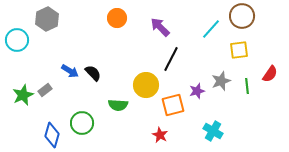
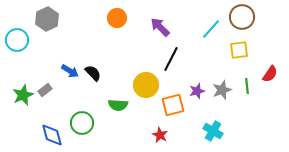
brown circle: moved 1 px down
gray star: moved 1 px right, 9 px down
blue diamond: rotated 30 degrees counterclockwise
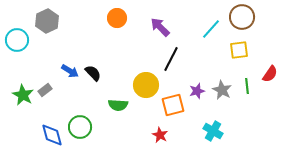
gray hexagon: moved 2 px down
gray star: rotated 24 degrees counterclockwise
green star: rotated 20 degrees counterclockwise
green circle: moved 2 px left, 4 px down
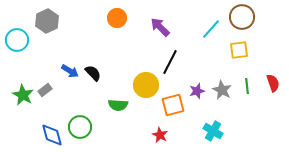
black line: moved 1 px left, 3 px down
red semicircle: moved 3 px right, 9 px down; rotated 54 degrees counterclockwise
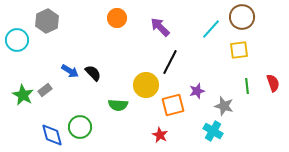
gray star: moved 2 px right, 16 px down; rotated 12 degrees counterclockwise
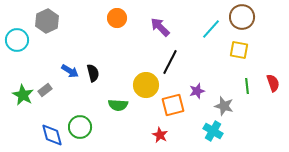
yellow square: rotated 18 degrees clockwise
black semicircle: rotated 30 degrees clockwise
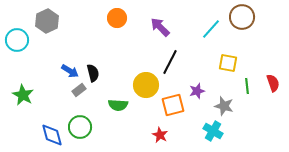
yellow square: moved 11 px left, 13 px down
gray rectangle: moved 34 px right
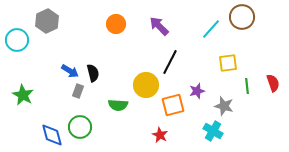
orange circle: moved 1 px left, 6 px down
purple arrow: moved 1 px left, 1 px up
yellow square: rotated 18 degrees counterclockwise
gray rectangle: moved 1 px left, 1 px down; rotated 32 degrees counterclockwise
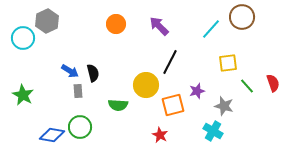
cyan circle: moved 6 px right, 2 px up
green line: rotated 35 degrees counterclockwise
gray rectangle: rotated 24 degrees counterclockwise
blue diamond: rotated 65 degrees counterclockwise
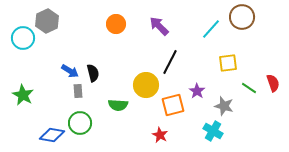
green line: moved 2 px right, 2 px down; rotated 14 degrees counterclockwise
purple star: rotated 21 degrees counterclockwise
green circle: moved 4 px up
